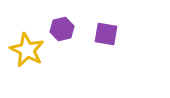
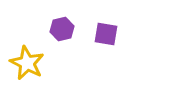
yellow star: moved 13 px down
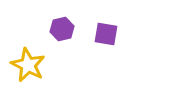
yellow star: moved 1 px right, 2 px down
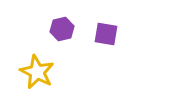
yellow star: moved 9 px right, 7 px down
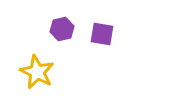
purple square: moved 4 px left
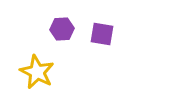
purple hexagon: rotated 10 degrees clockwise
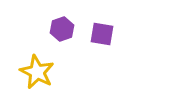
purple hexagon: rotated 15 degrees counterclockwise
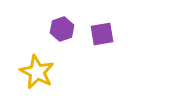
purple square: rotated 20 degrees counterclockwise
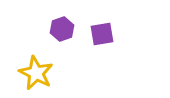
yellow star: moved 1 px left, 1 px down
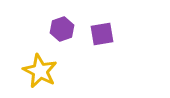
yellow star: moved 4 px right, 2 px up
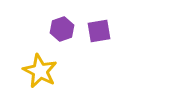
purple square: moved 3 px left, 3 px up
